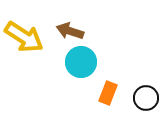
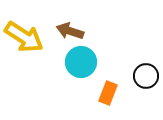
black circle: moved 22 px up
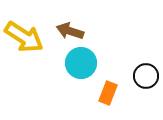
cyan circle: moved 1 px down
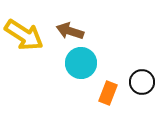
yellow arrow: moved 2 px up
black circle: moved 4 px left, 6 px down
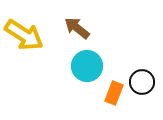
brown arrow: moved 7 px right, 3 px up; rotated 20 degrees clockwise
cyan circle: moved 6 px right, 3 px down
orange rectangle: moved 6 px right
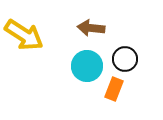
brown arrow: moved 14 px right; rotated 32 degrees counterclockwise
black circle: moved 17 px left, 23 px up
orange rectangle: moved 4 px up
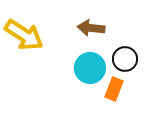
cyan circle: moved 3 px right, 2 px down
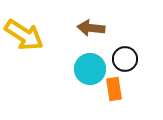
cyan circle: moved 1 px down
orange rectangle: rotated 30 degrees counterclockwise
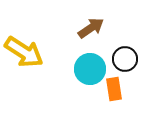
brown arrow: rotated 140 degrees clockwise
yellow arrow: moved 17 px down
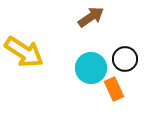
brown arrow: moved 11 px up
cyan circle: moved 1 px right, 1 px up
orange rectangle: rotated 15 degrees counterclockwise
